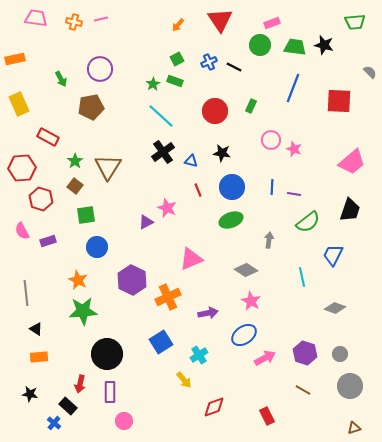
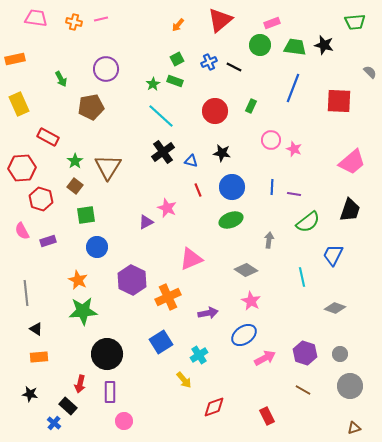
red triangle at (220, 20): rotated 24 degrees clockwise
purple circle at (100, 69): moved 6 px right
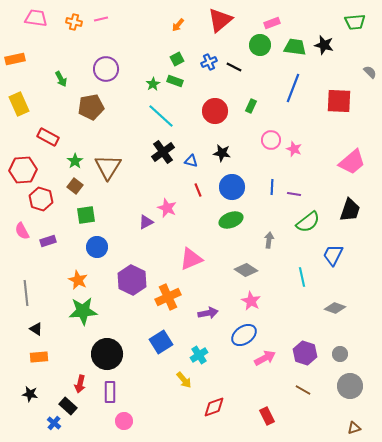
red hexagon at (22, 168): moved 1 px right, 2 px down
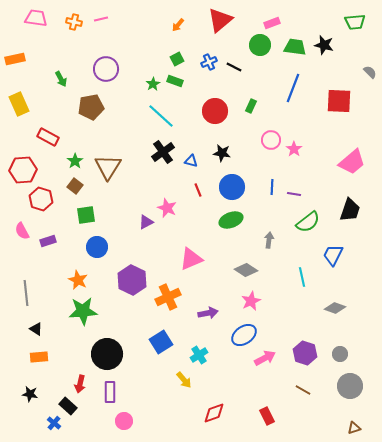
pink star at (294, 149): rotated 14 degrees clockwise
pink star at (251, 301): rotated 18 degrees clockwise
red diamond at (214, 407): moved 6 px down
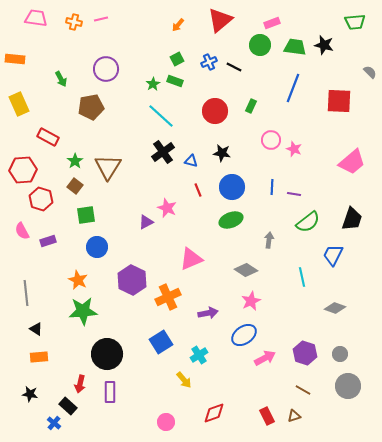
orange rectangle at (15, 59): rotated 18 degrees clockwise
pink star at (294, 149): rotated 14 degrees counterclockwise
black trapezoid at (350, 210): moved 2 px right, 9 px down
gray circle at (350, 386): moved 2 px left
pink circle at (124, 421): moved 42 px right, 1 px down
brown triangle at (354, 428): moved 60 px left, 12 px up
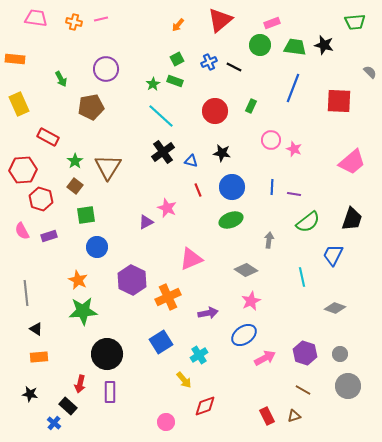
purple rectangle at (48, 241): moved 1 px right, 5 px up
red diamond at (214, 413): moved 9 px left, 7 px up
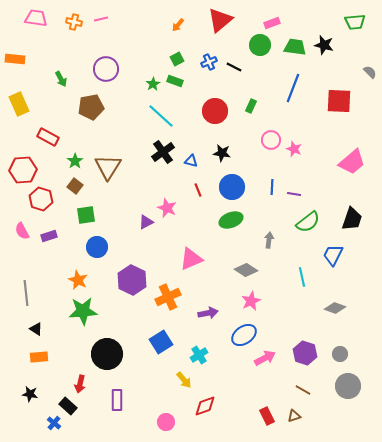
purple rectangle at (110, 392): moved 7 px right, 8 px down
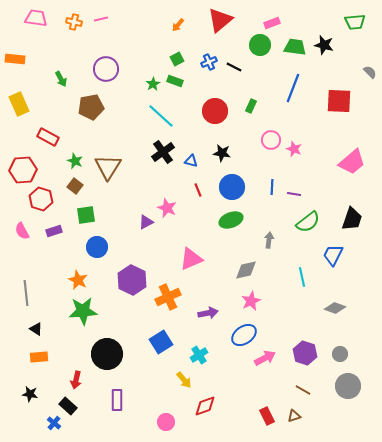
green star at (75, 161): rotated 14 degrees counterclockwise
purple rectangle at (49, 236): moved 5 px right, 5 px up
gray diamond at (246, 270): rotated 45 degrees counterclockwise
red arrow at (80, 384): moved 4 px left, 4 px up
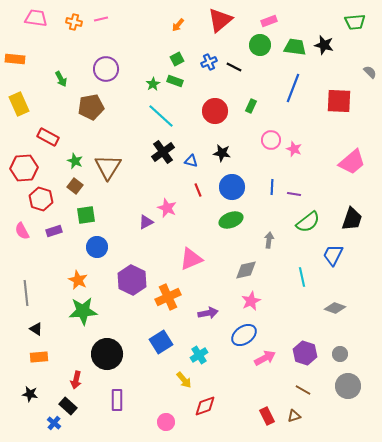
pink rectangle at (272, 23): moved 3 px left, 2 px up
red hexagon at (23, 170): moved 1 px right, 2 px up
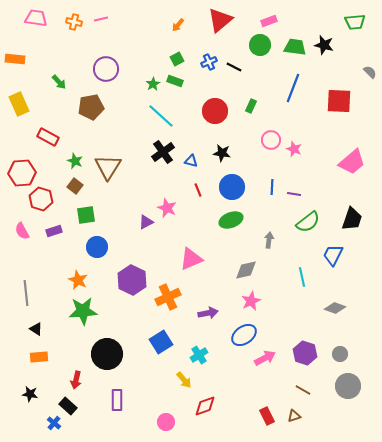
green arrow at (61, 79): moved 2 px left, 3 px down; rotated 14 degrees counterclockwise
red hexagon at (24, 168): moved 2 px left, 5 px down
